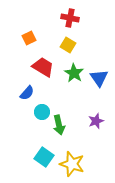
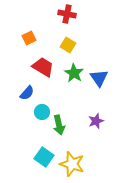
red cross: moved 3 px left, 4 px up
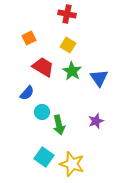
green star: moved 2 px left, 2 px up
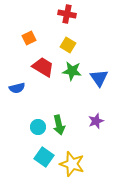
green star: rotated 24 degrees counterclockwise
blue semicircle: moved 10 px left, 5 px up; rotated 35 degrees clockwise
cyan circle: moved 4 px left, 15 px down
